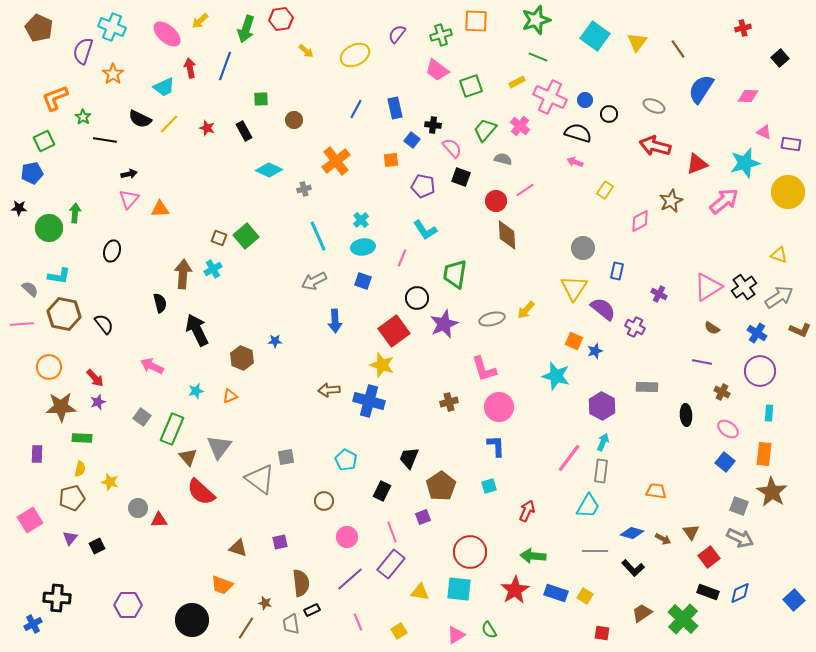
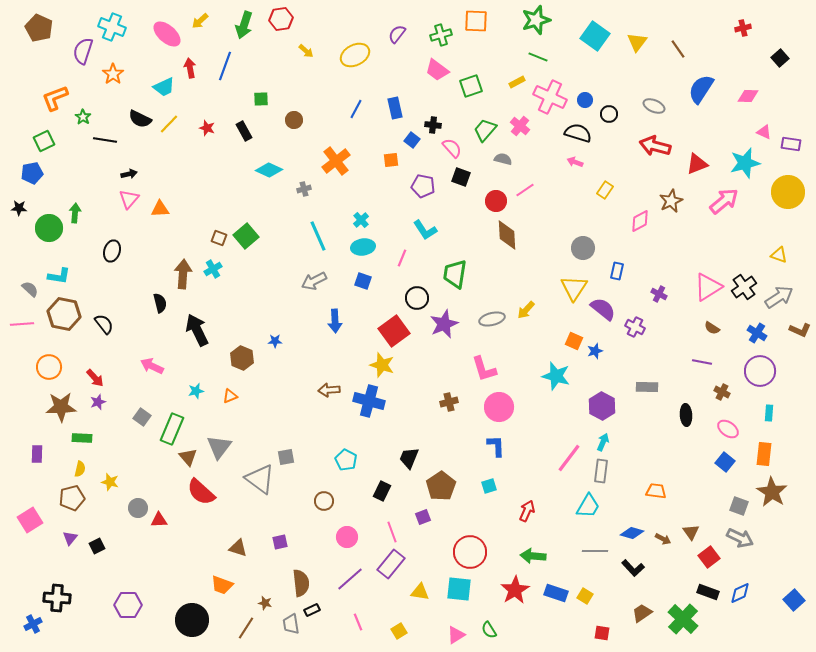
green arrow at (246, 29): moved 2 px left, 4 px up
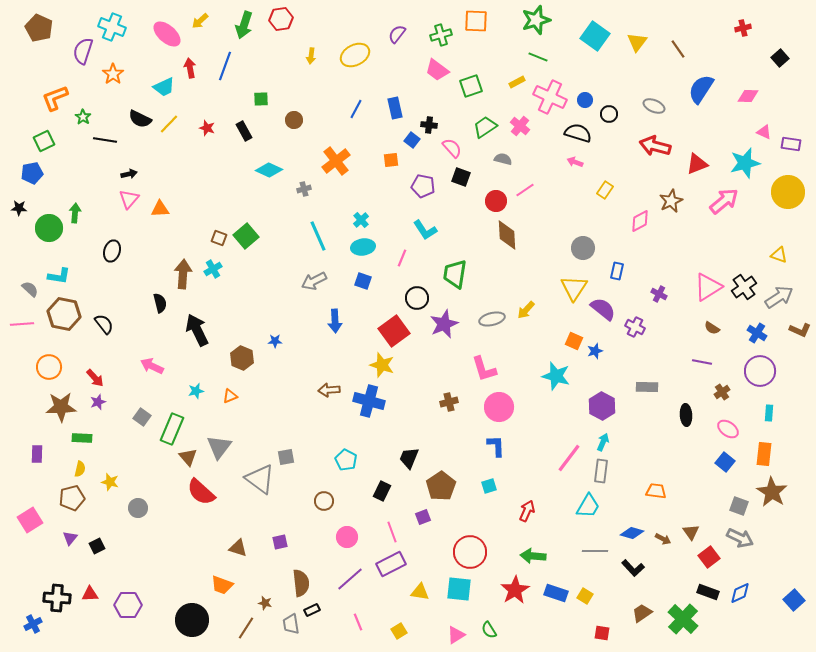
yellow arrow at (306, 51): moved 5 px right, 5 px down; rotated 56 degrees clockwise
black cross at (433, 125): moved 4 px left
green trapezoid at (485, 130): moved 3 px up; rotated 15 degrees clockwise
brown cross at (722, 392): rotated 28 degrees clockwise
red triangle at (159, 520): moved 69 px left, 74 px down
purple rectangle at (391, 564): rotated 24 degrees clockwise
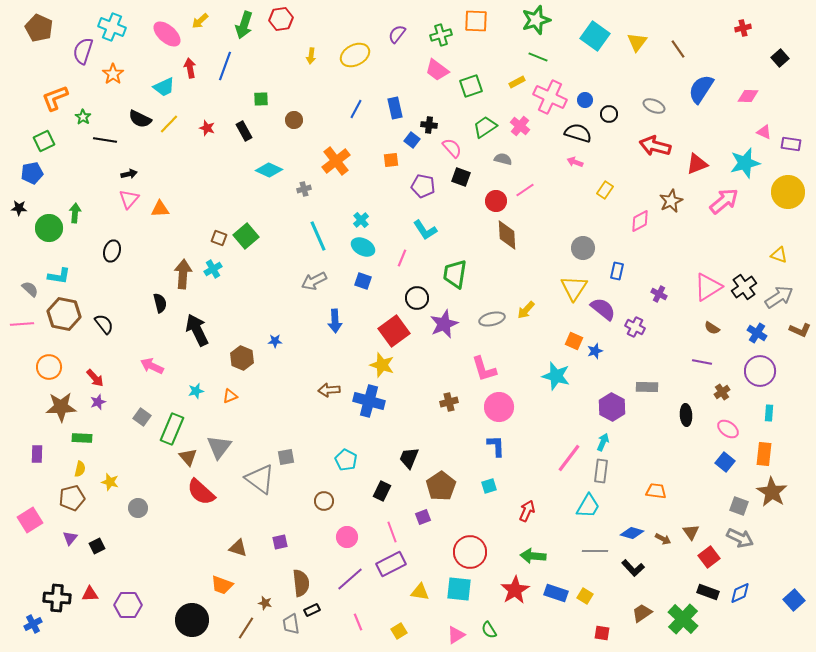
cyan ellipse at (363, 247): rotated 35 degrees clockwise
purple hexagon at (602, 406): moved 10 px right, 1 px down
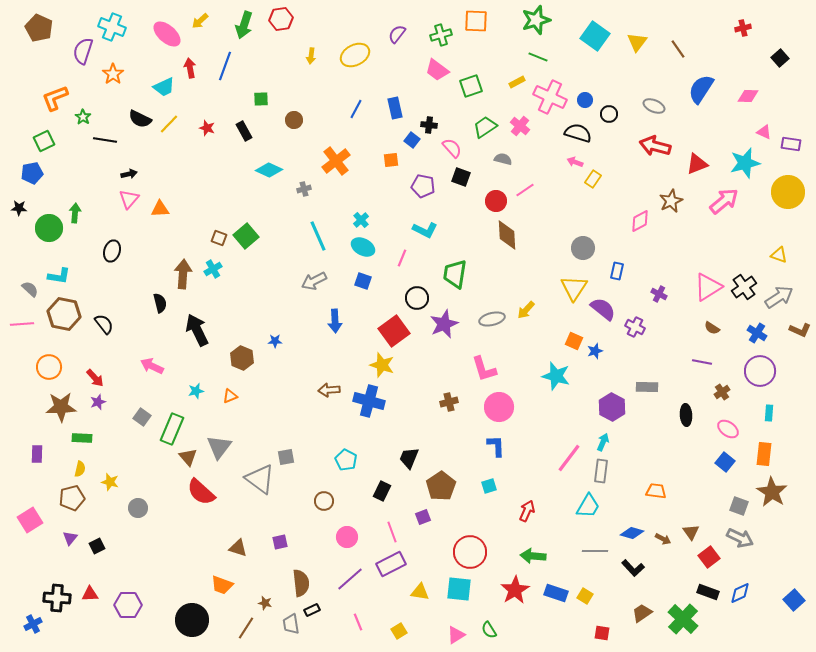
yellow rectangle at (605, 190): moved 12 px left, 11 px up
cyan L-shape at (425, 230): rotated 30 degrees counterclockwise
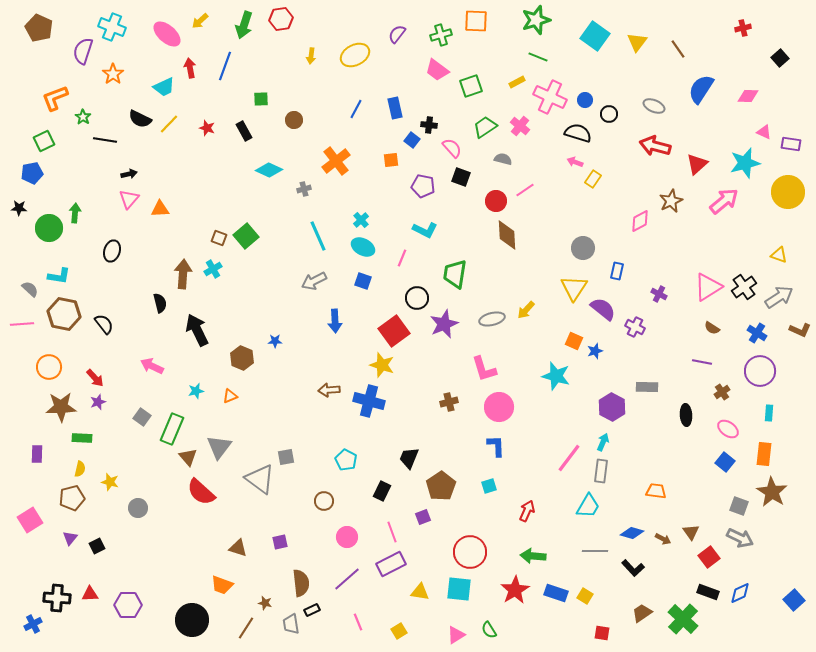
red triangle at (697, 164): rotated 20 degrees counterclockwise
purple line at (350, 579): moved 3 px left
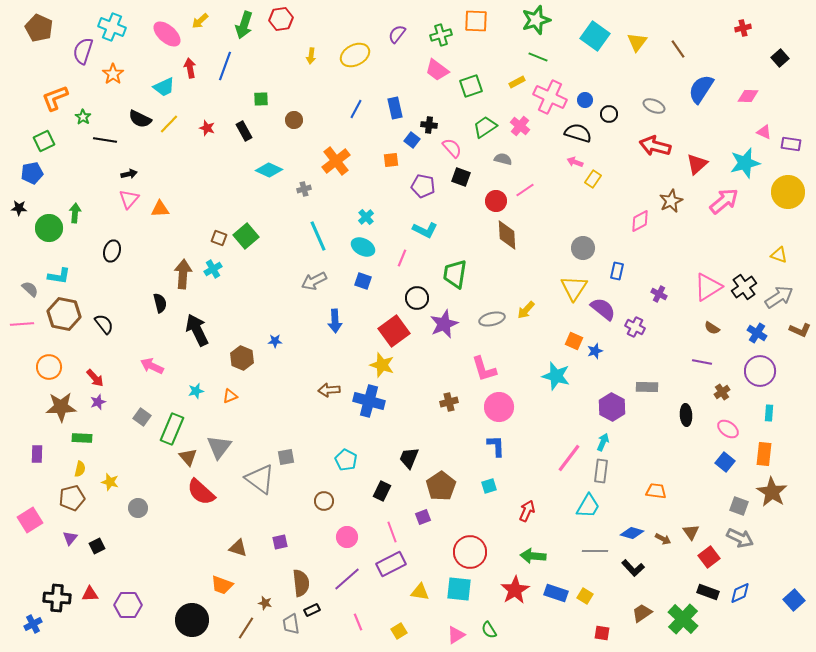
cyan cross at (361, 220): moved 5 px right, 3 px up
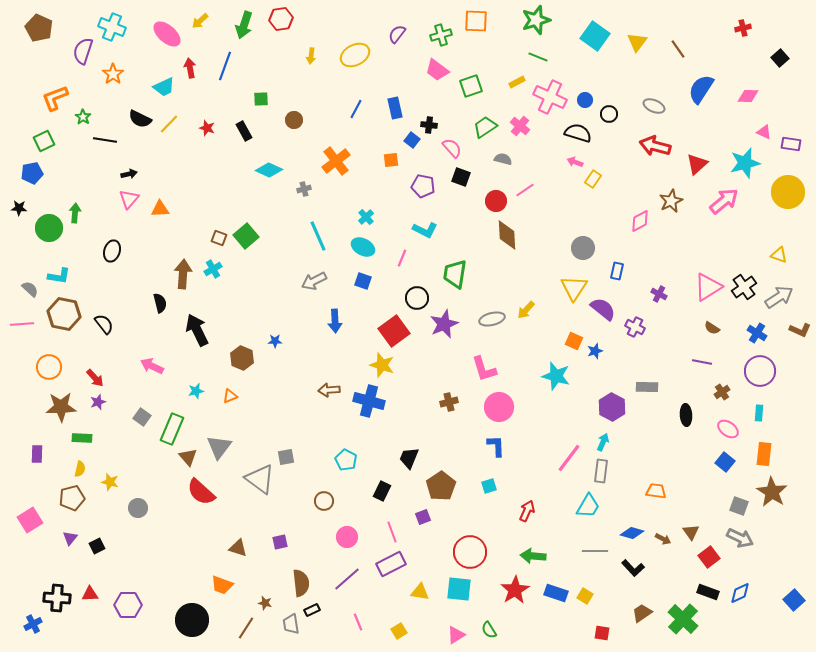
cyan rectangle at (769, 413): moved 10 px left
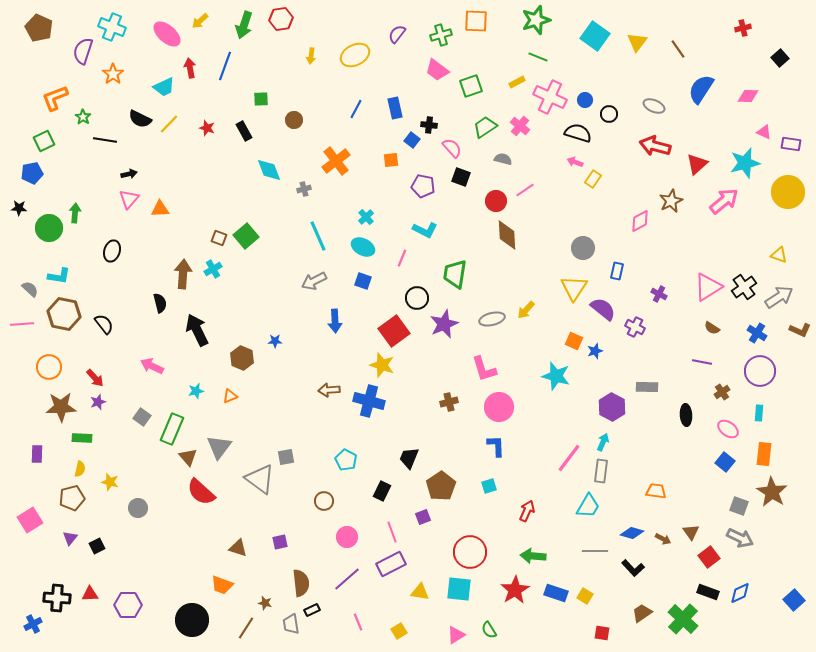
cyan diamond at (269, 170): rotated 44 degrees clockwise
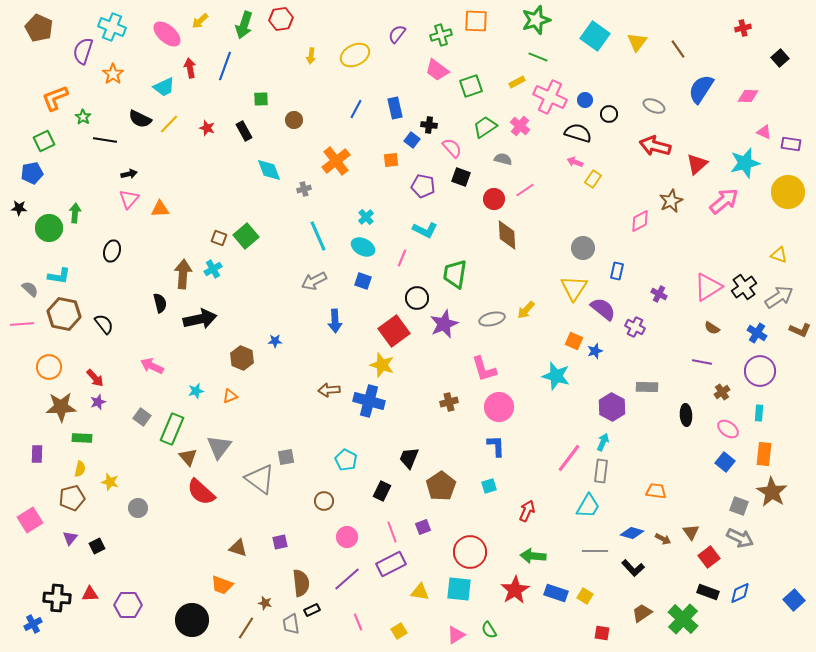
red circle at (496, 201): moved 2 px left, 2 px up
black arrow at (197, 330): moved 3 px right, 11 px up; rotated 104 degrees clockwise
purple square at (423, 517): moved 10 px down
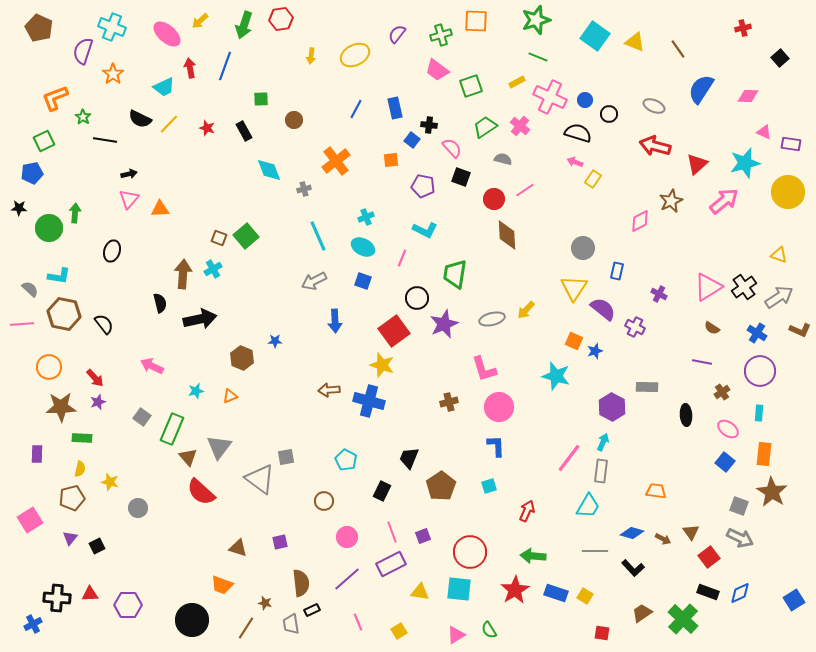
yellow triangle at (637, 42): moved 2 px left; rotated 45 degrees counterclockwise
cyan cross at (366, 217): rotated 21 degrees clockwise
purple square at (423, 527): moved 9 px down
blue square at (794, 600): rotated 10 degrees clockwise
